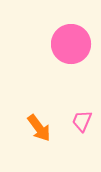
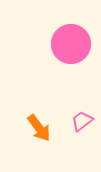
pink trapezoid: rotated 30 degrees clockwise
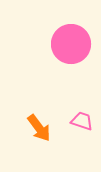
pink trapezoid: rotated 55 degrees clockwise
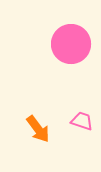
orange arrow: moved 1 px left, 1 px down
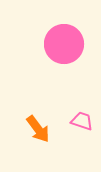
pink circle: moved 7 px left
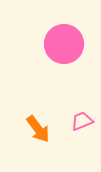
pink trapezoid: rotated 40 degrees counterclockwise
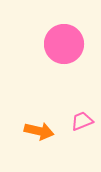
orange arrow: moved 1 px right, 2 px down; rotated 40 degrees counterclockwise
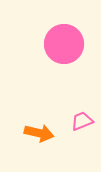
orange arrow: moved 2 px down
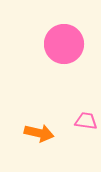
pink trapezoid: moved 4 px right; rotated 30 degrees clockwise
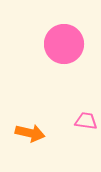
orange arrow: moved 9 px left
